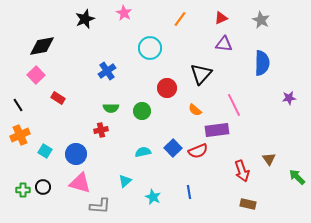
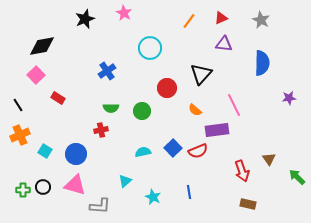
orange line: moved 9 px right, 2 px down
pink triangle: moved 5 px left, 2 px down
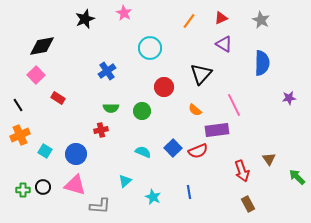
purple triangle: rotated 24 degrees clockwise
red circle: moved 3 px left, 1 px up
cyan semicircle: rotated 35 degrees clockwise
brown rectangle: rotated 49 degrees clockwise
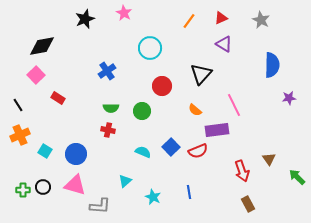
blue semicircle: moved 10 px right, 2 px down
red circle: moved 2 px left, 1 px up
red cross: moved 7 px right; rotated 24 degrees clockwise
blue square: moved 2 px left, 1 px up
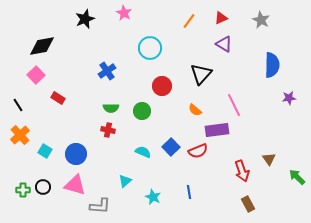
orange cross: rotated 18 degrees counterclockwise
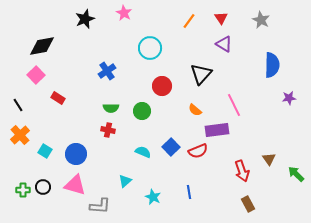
red triangle: rotated 40 degrees counterclockwise
green arrow: moved 1 px left, 3 px up
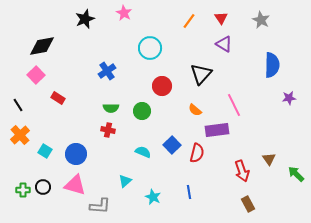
blue square: moved 1 px right, 2 px up
red semicircle: moved 1 px left, 2 px down; rotated 54 degrees counterclockwise
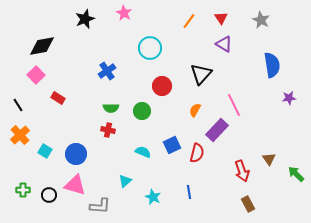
blue semicircle: rotated 10 degrees counterclockwise
orange semicircle: rotated 80 degrees clockwise
purple rectangle: rotated 40 degrees counterclockwise
blue square: rotated 18 degrees clockwise
black circle: moved 6 px right, 8 px down
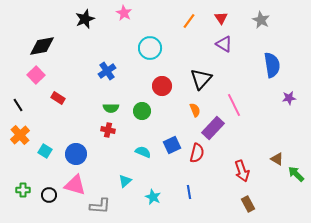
black triangle: moved 5 px down
orange semicircle: rotated 128 degrees clockwise
purple rectangle: moved 4 px left, 2 px up
brown triangle: moved 8 px right; rotated 24 degrees counterclockwise
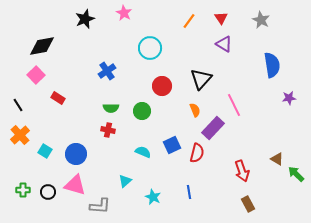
black circle: moved 1 px left, 3 px up
